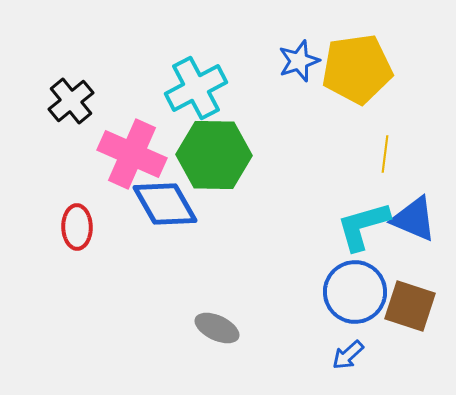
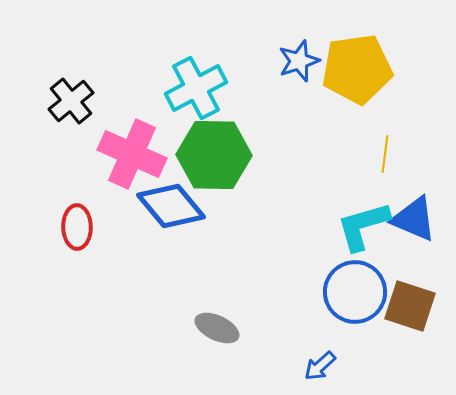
blue diamond: moved 6 px right, 2 px down; rotated 10 degrees counterclockwise
blue arrow: moved 28 px left, 11 px down
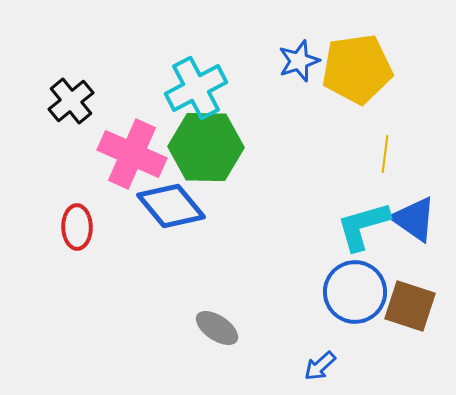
green hexagon: moved 8 px left, 8 px up
blue triangle: rotated 12 degrees clockwise
gray ellipse: rotated 9 degrees clockwise
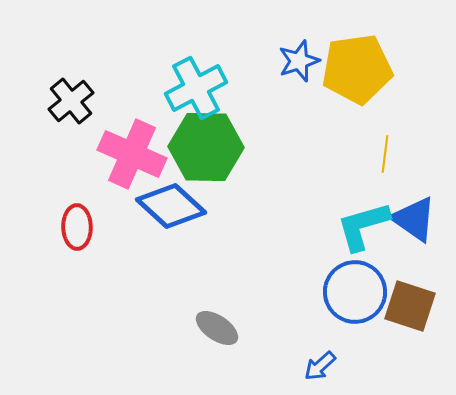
blue diamond: rotated 8 degrees counterclockwise
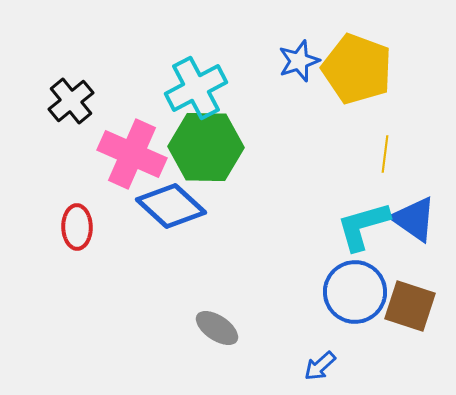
yellow pentagon: rotated 28 degrees clockwise
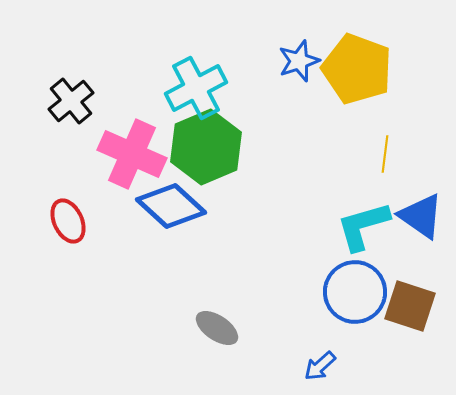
green hexagon: rotated 24 degrees counterclockwise
blue triangle: moved 7 px right, 3 px up
red ellipse: moved 9 px left, 6 px up; rotated 24 degrees counterclockwise
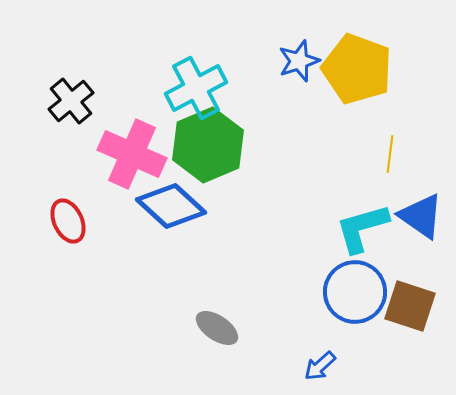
green hexagon: moved 2 px right, 2 px up
yellow line: moved 5 px right
cyan L-shape: moved 1 px left, 2 px down
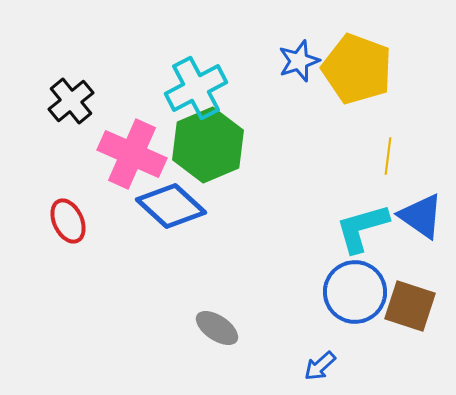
yellow line: moved 2 px left, 2 px down
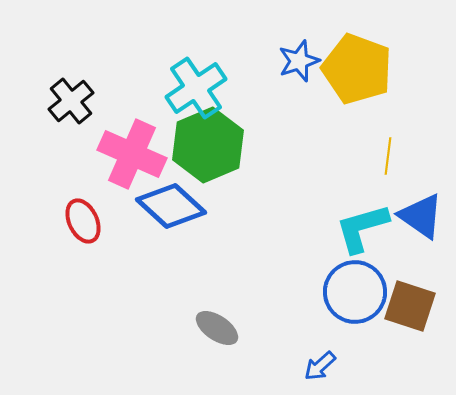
cyan cross: rotated 6 degrees counterclockwise
red ellipse: moved 15 px right
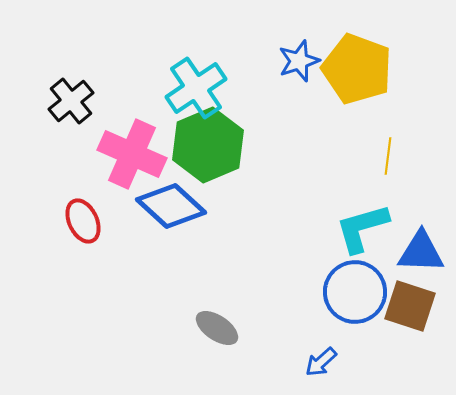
blue triangle: moved 36 px down; rotated 33 degrees counterclockwise
blue arrow: moved 1 px right, 4 px up
